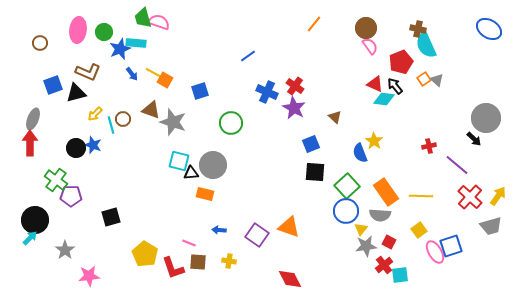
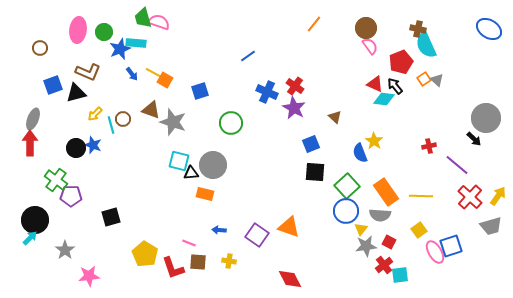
brown circle at (40, 43): moved 5 px down
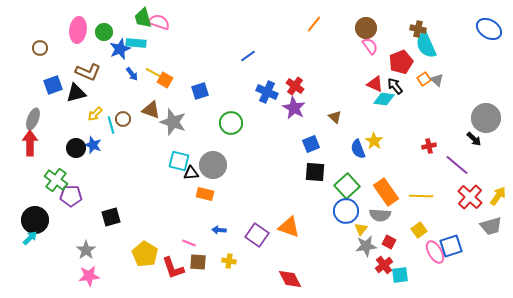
blue semicircle at (360, 153): moved 2 px left, 4 px up
gray star at (65, 250): moved 21 px right
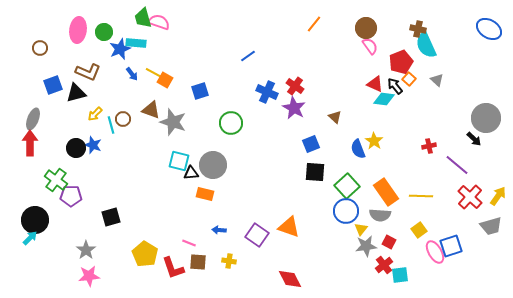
orange square at (424, 79): moved 15 px left; rotated 16 degrees counterclockwise
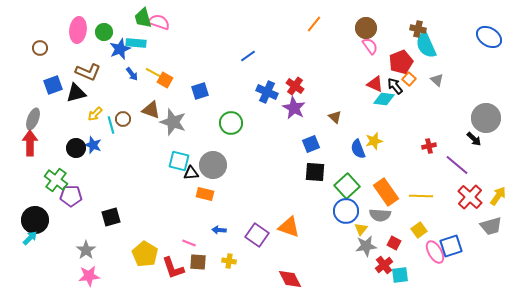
blue ellipse at (489, 29): moved 8 px down
yellow star at (374, 141): rotated 24 degrees clockwise
red square at (389, 242): moved 5 px right, 1 px down
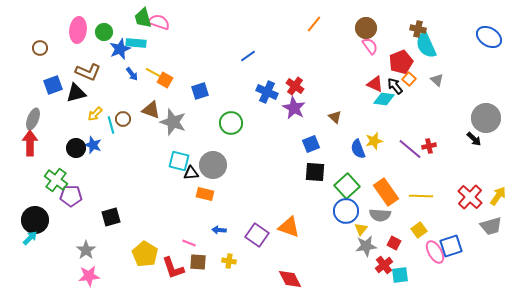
purple line at (457, 165): moved 47 px left, 16 px up
